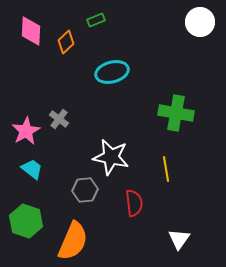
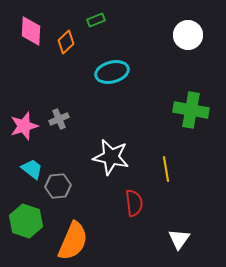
white circle: moved 12 px left, 13 px down
green cross: moved 15 px right, 3 px up
gray cross: rotated 30 degrees clockwise
pink star: moved 2 px left, 5 px up; rotated 12 degrees clockwise
gray hexagon: moved 27 px left, 4 px up
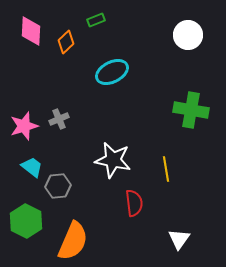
cyan ellipse: rotated 12 degrees counterclockwise
white star: moved 2 px right, 3 px down
cyan trapezoid: moved 2 px up
green hexagon: rotated 8 degrees clockwise
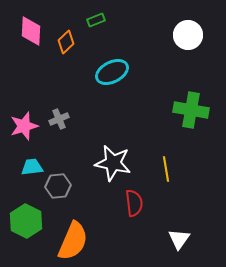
white star: moved 3 px down
cyan trapezoid: rotated 45 degrees counterclockwise
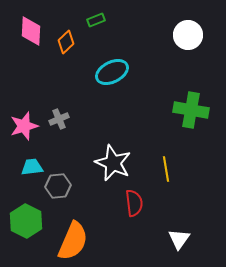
white star: rotated 12 degrees clockwise
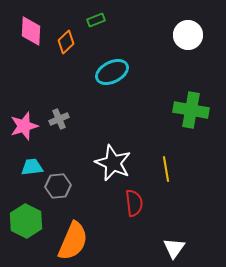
white triangle: moved 5 px left, 9 px down
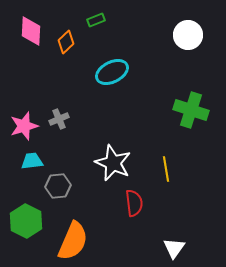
green cross: rotated 8 degrees clockwise
cyan trapezoid: moved 6 px up
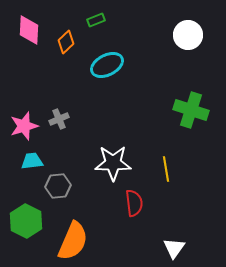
pink diamond: moved 2 px left, 1 px up
cyan ellipse: moved 5 px left, 7 px up
white star: rotated 24 degrees counterclockwise
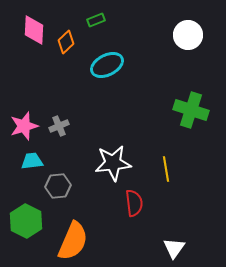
pink diamond: moved 5 px right
gray cross: moved 7 px down
white star: rotated 6 degrees counterclockwise
